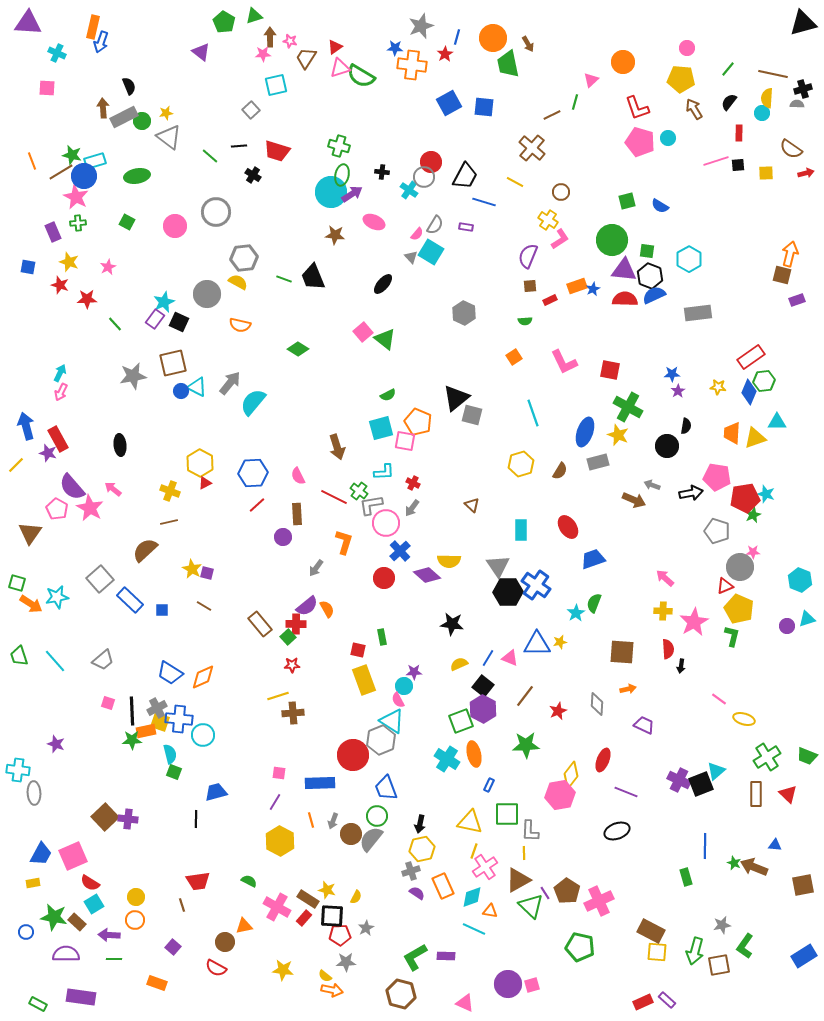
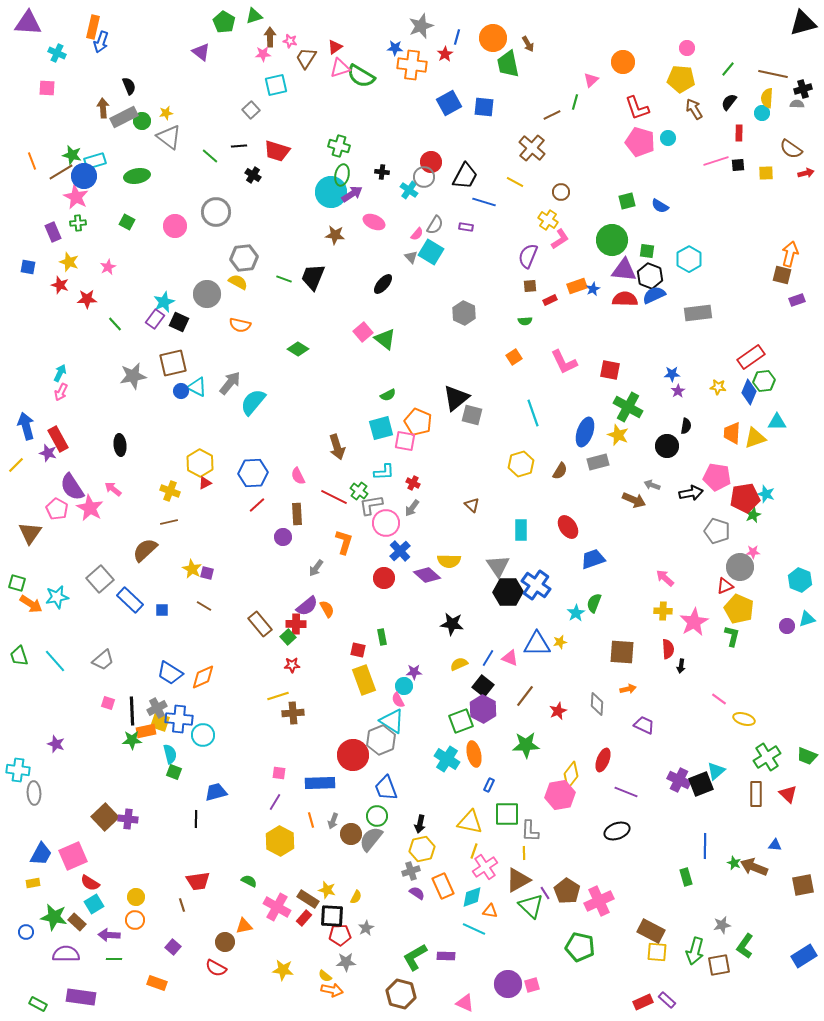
black trapezoid at (313, 277): rotated 44 degrees clockwise
purple semicircle at (72, 487): rotated 8 degrees clockwise
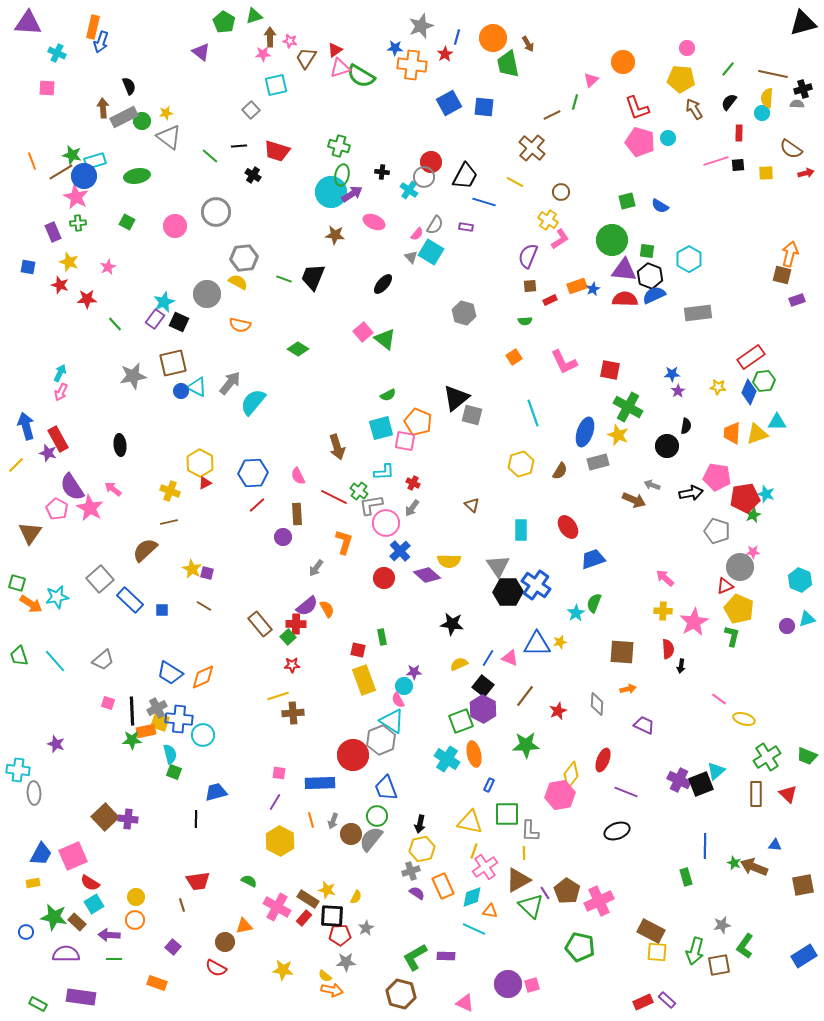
red triangle at (335, 47): moved 3 px down
gray hexagon at (464, 313): rotated 10 degrees counterclockwise
yellow triangle at (755, 438): moved 2 px right, 4 px up
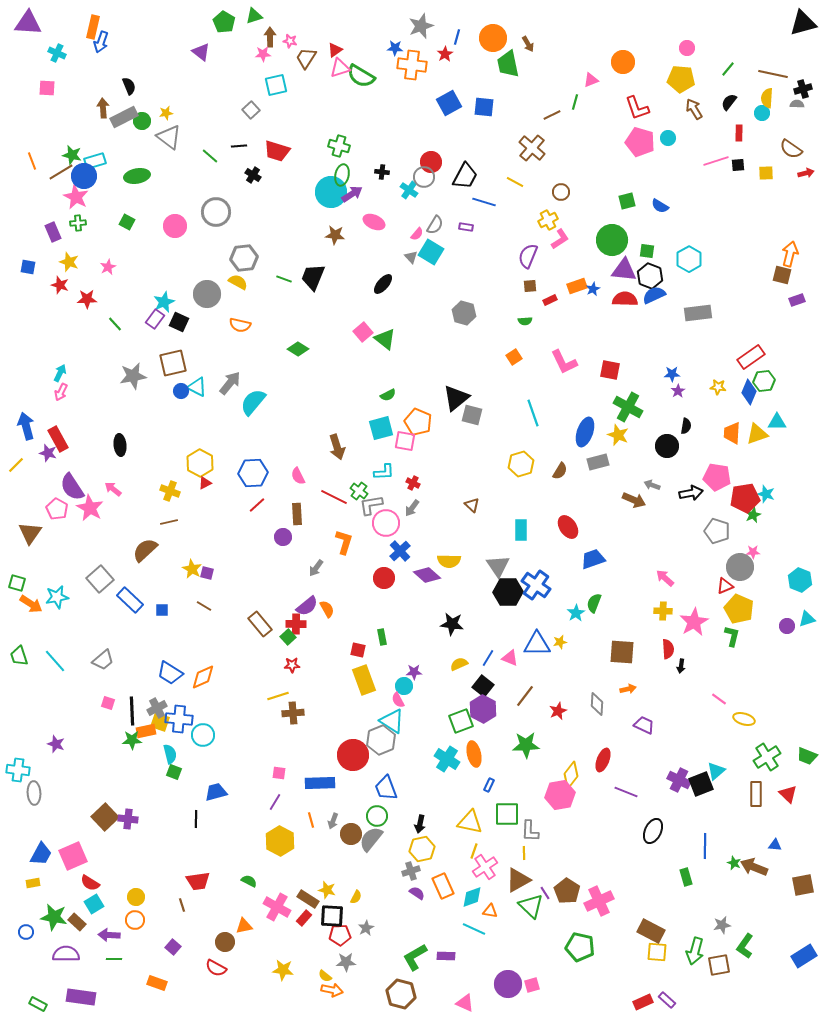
pink triangle at (591, 80): rotated 21 degrees clockwise
yellow cross at (548, 220): rotated 30 degrees clockwise
black ellipse at (617, 831): moved 36 px right; rotated 45 degrees counterclockwise
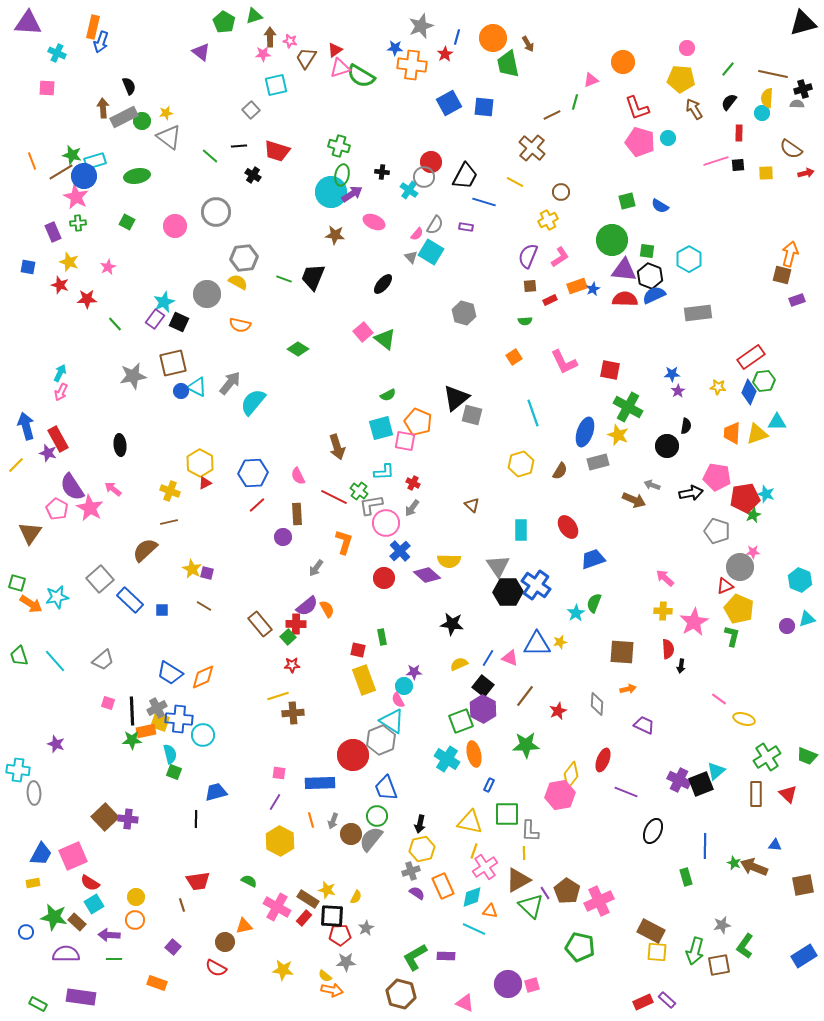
pink L-shape at (560, 239): moved 18 px down
